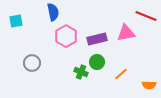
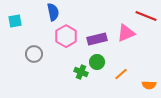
cyan square: moved 1 px left
pink triangle: rotated 12 degrees counterclockwise
gray circle: moved 2 px right, 9 px up
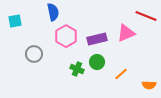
green cross: moved 4 px left, 3 px up
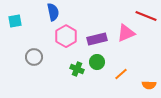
gray circle: moved 3 px down
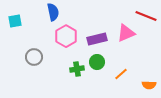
green cross: rotated 32 degrees counterclockwise
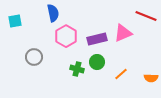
blue semicircle: moved 1 px down
pink triangle: moved 3 px left
green cross: rotated 24 degrees clockwise
orange semicircle: moved 2 px right, 7 px up
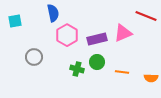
pink hexagon: moved 1 px right, 1 px up
orange line: moved 1 px right, 2 px up; rotated 48 degrees clockwise
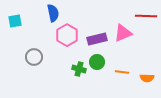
red line: rotated 20 degrees counterclockwise
green cross: moved 2 px right
orange semicircle: moved 4 px left
